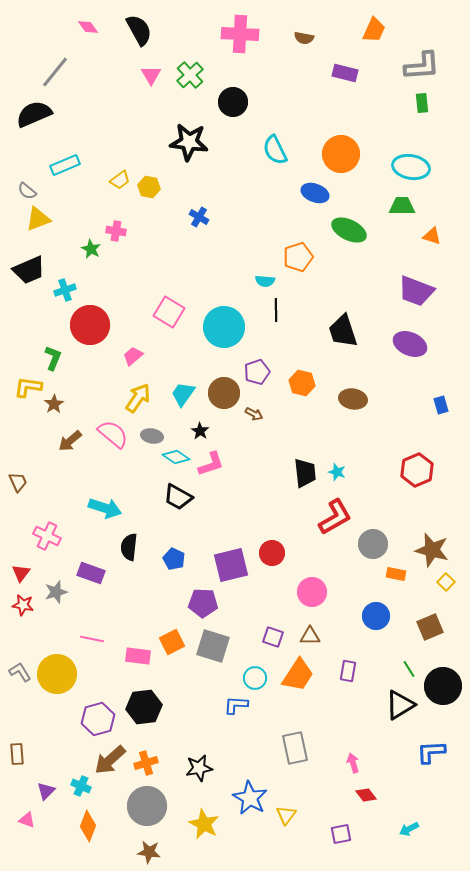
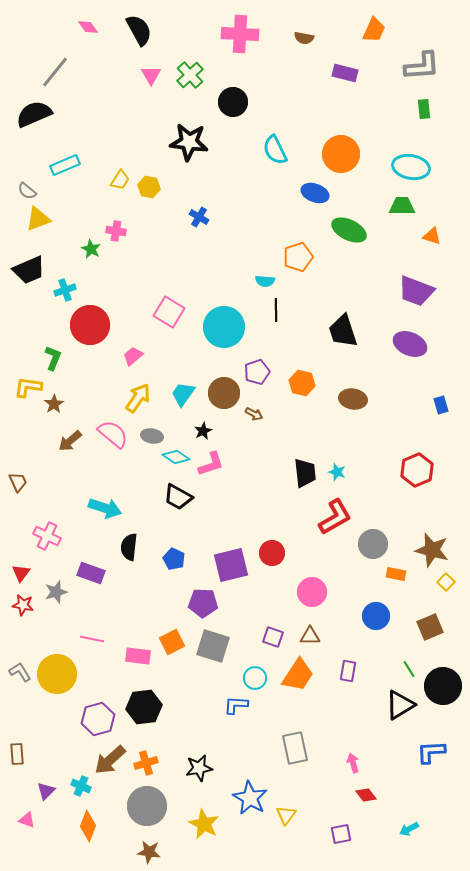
green rectangle at (422, 103): moved 2 px right, 6 px down
yellow trapezoid at (120, 180): rotated 20 degrees counterclockwise
black star at (200, 431): moved 3 px right; rotated 12 degrees clockwise
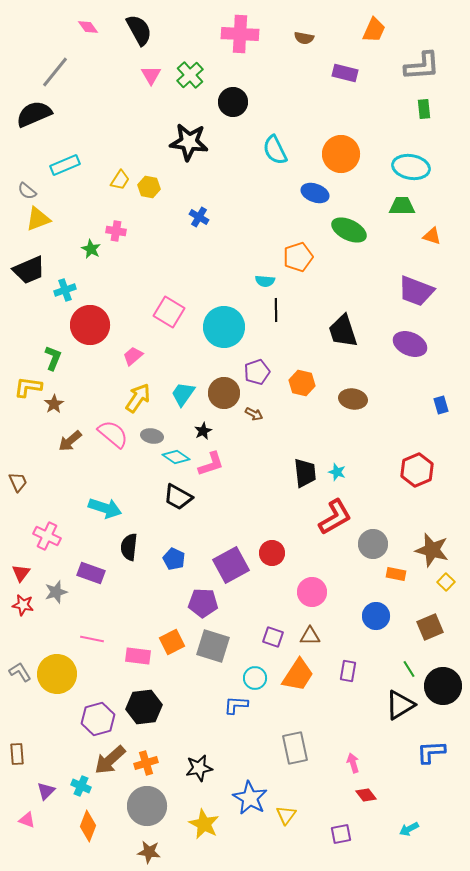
purple square at (231, 565): rotated 15 degrees counterclockwise
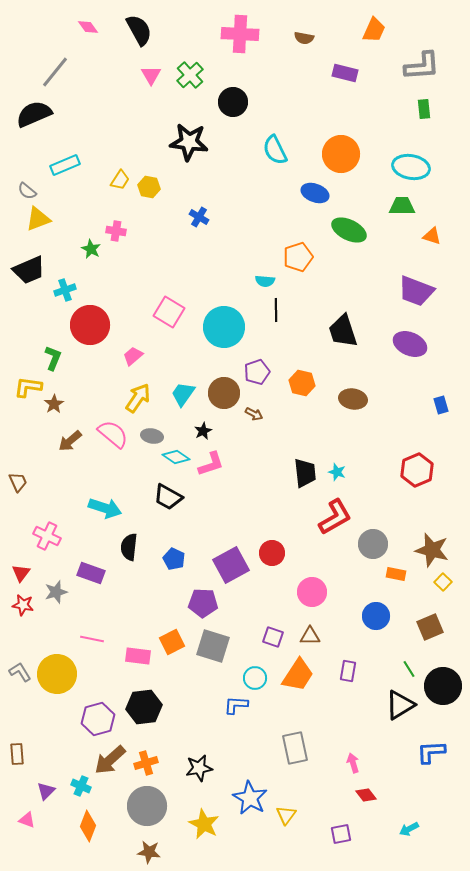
black trapezoid at (178, 497): moved 10 px left
yellow square at (446, 582): moved 3 px left
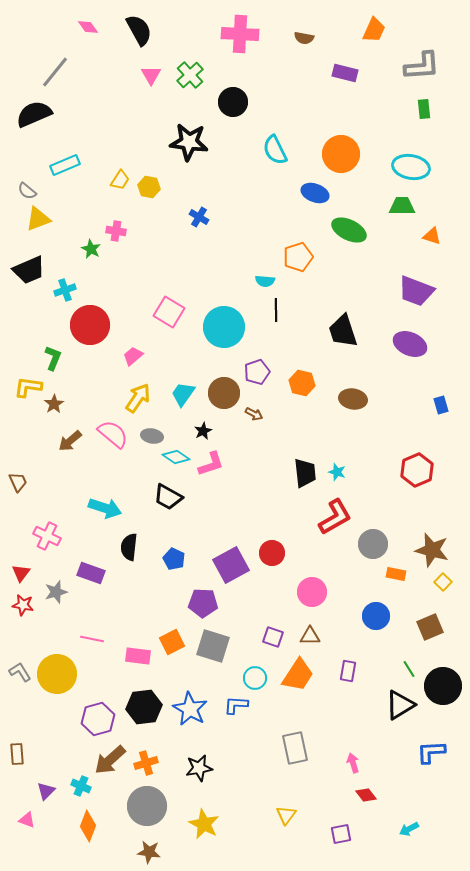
blue star at (250, 798): moved 60 px left, 89 px up
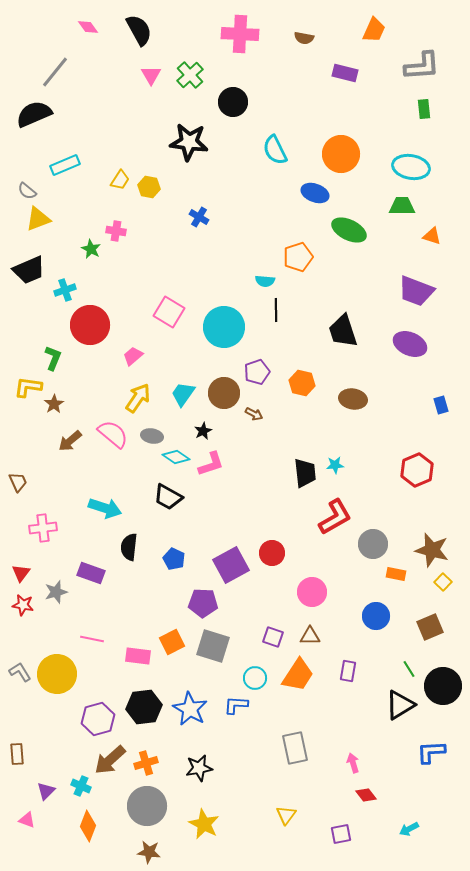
cyan star at (337, 472): moved 2 px left, 7 px up; rotated 24 degrees counterclockwise
pink cross at (47, 536): moved 4 px left, 8 px up; rotated 32 degrees counterclockwise
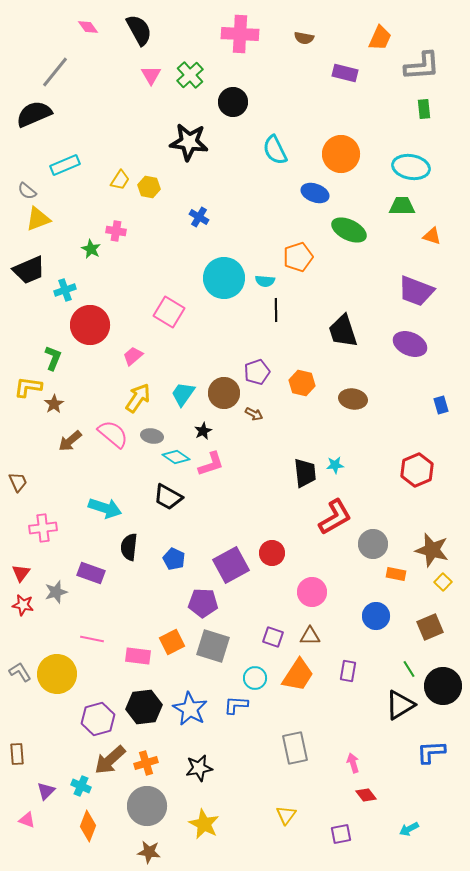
orange trapezoid at (374, 30): moved 6 px right, 8 px down
cyan circle at (224, 327): moved 49 px up
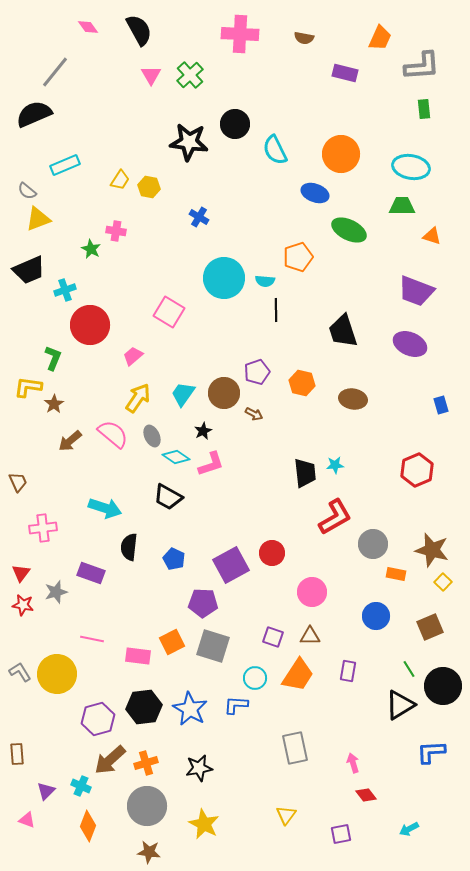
black circle at (233, 102): moved 2 px right, 22 px down
gray ellipse at (152, 436): rotated 55 degrees clockwise
